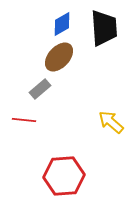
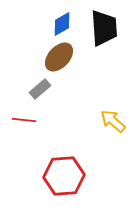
yellow arrow: moved 2 px right, 1 px up
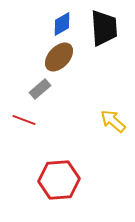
red line: rotated 15 degrees clockwise
red hexagon: moved 5 px left, 4 px down
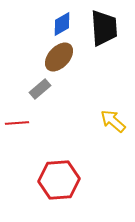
red line: moved 7 px left, 3 px down; rotated 25 degrees counterclockwise
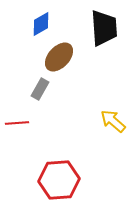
blue diamond: moved 21 px left
gray rectangle: rotated 20 degrees counterclockwise
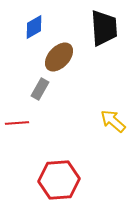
blue diamond: moved 7 px left, 3 px down
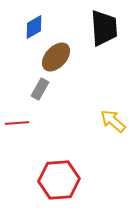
brown ellipse: moved 3 px left
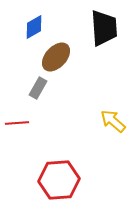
gray rectangle: moved 2 px left, 1 px up
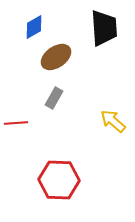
brown ellipse: rotated 12 degrees clockwise
gray rectangle: moved 16 px right, 10 px down
red line: moved 1 px left
red hexagon: rotated 6 degrees clockwise
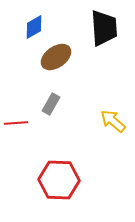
gray rectangle: moved 3 px left, 6 px down
